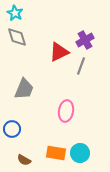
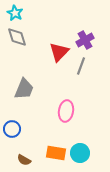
red triangle: rotated 20 degrees counterclockwise
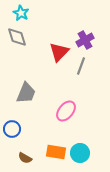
cyan star: moved 6 px right
gray trapezoid: moved 2 px right, 4 px down
pink ellipse: rotated 30 degrees clockwise
orange rectangle: moved 1 px up
brown semicircle: moved 1 px right, 2 px up
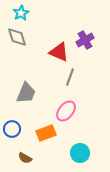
cyan star: rotated 14 degrees clockwise
red triangle: rotated 50 degrees counterclockwise
gray line: moved 11 px left, 11 px down
orange rectangle: moved 10 px left, 19 px up; rotated 30 degrees counterclockwise
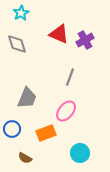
gray diamond: moved 7 px down
red triangle: moved 18 px up
gray trapezoid: moved 1 px right, 5 px down
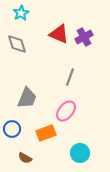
purple cross: moved 1 px left, 3 px up
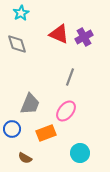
gray trapezoid: moved 3 px right, 6 px down
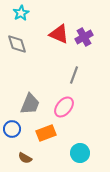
gray line: moved 4 px right, 2 px up
pink ellipse: moved 2 px left, 4 px up
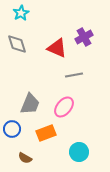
red triangle: moved 2 px left, 14 px down
gray line: rotated 60 degrees clockwise
cyan circle: moved 1 px left, 1 px up
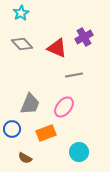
gray diamond: moved 5 px right; rotated 25 degrees counterclockwise
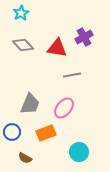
gray diamond: moved 1 px right, 1 px down
red triangle: rotated 15 degrees counterclockwise
gray line: moved 2 px left
pink ellipse: moved 1 px down
blue circle: moved 3 px down
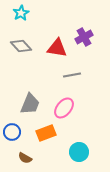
gray diamond: moved 2 px left, 1 px down
